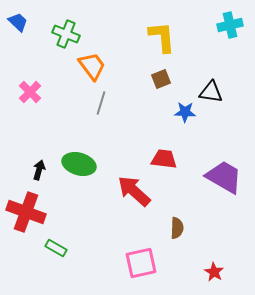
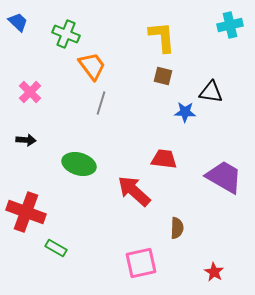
brown square: moved 2 px right, 3 px up; rotated 36 degrees clockwise
black arrow: moved 13 px left, 30 px up; rotated 78 degrees clockwise
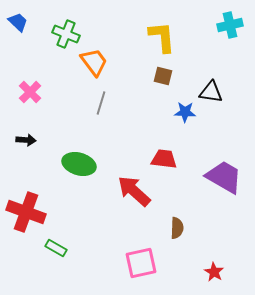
orange trapezoid: moved 2 px right, 4 px up
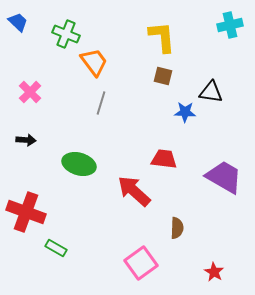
pink square: rotated 24 degrees counterclockwise
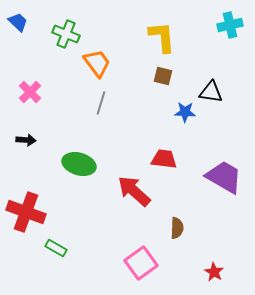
orange trapezoid: moved 3 px right, 1 px down
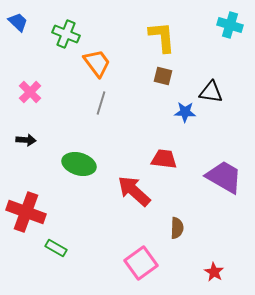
cyan cross: rotated 30 degrees clockwise
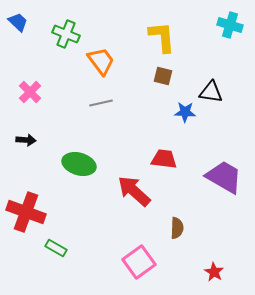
orange trapezoid: moved 4 px right, 2 px up
gray line: rotated 60 degrees clockwise
pink square: moved 2 px left, 1 px up
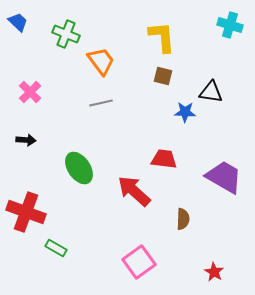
green ellipse: moved 4 px down; rotated 40 degrees clockwise
brown semicircle: moved 6 px right, 9 px up
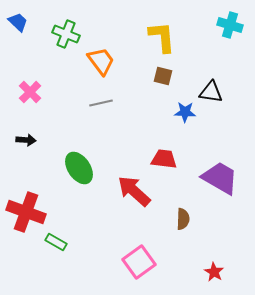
purple trapezoid: moved 4 px left, 1 px down
green rectangle: moved 6 px up
